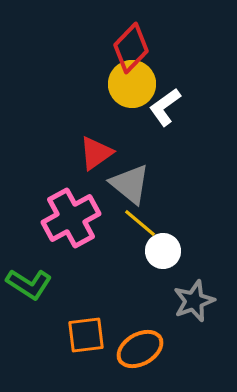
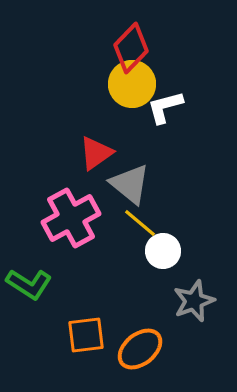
white L-shape: rotated 21 degrees clockwise
orange ellipse: rotated 9 degrees counterclockwise
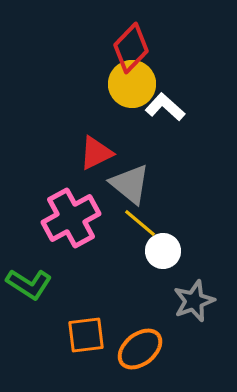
white L-shape: rotated 57 degrees clockwise
red triangle: rotated 9 degrees clockwise
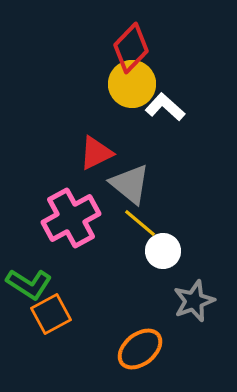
orange square: moved 35 px left, 21 px up; rotated 21 degrees counterclockwise
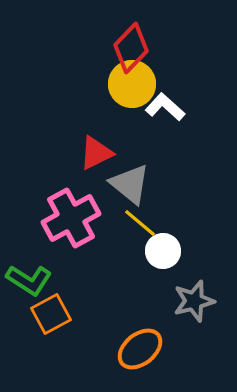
green L-shape: moved 4 px up
gray star: rotated 6 degrees clockwise
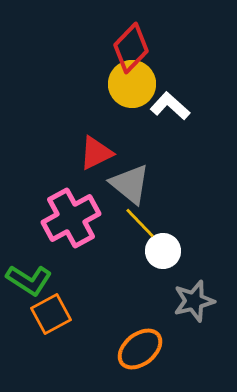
white L-shape: moved 5 px right, 1 px up
yellow line: rotated 6 degrees clockwise
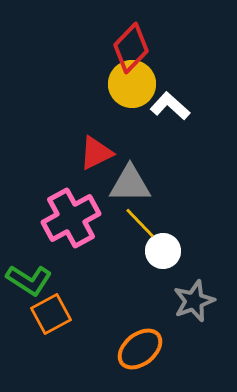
gray triangle: rotated 39 degrees counterclockwise
gray star: rotated 6 degrees counterclockwise
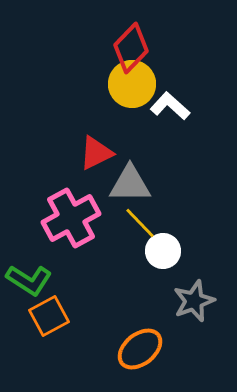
orange square: moved 2 px left, 2 px down
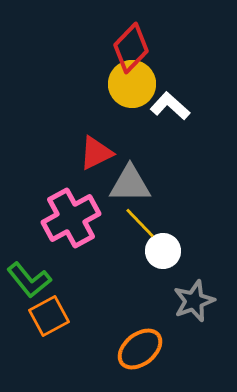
green L-shape: rotated 18 degrees clockwise
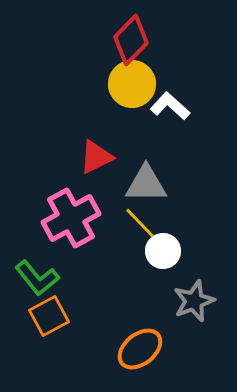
red diamond: moved 8 px up
red triangle: moved 4 px down
gray triangle: moved 16 px right
green L-shape: moved 8 px right, 2 px up
